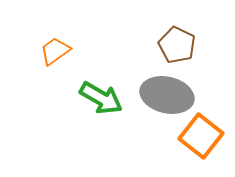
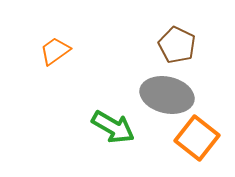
green arrow: moved 12 px right, 29 px down
orange square: moved 4 px left, 2 px down
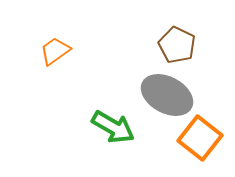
gray ellipse: rotated 15 degrees clockwise
orange square: moved 3 px right
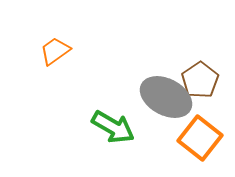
brown pentagon: moved 23 px right, 35 px down; rotated 12 degrees clockwise
gray ellipse: moved 1 px left, 2 px down
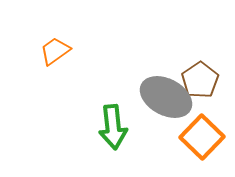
green arrow: rotated 54 degrees clockwise
orange square: moved 2 px right, 1 px up; rotated 6 degrees clockwise
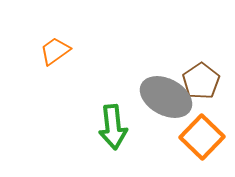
brown pentagon: moved 1 px right, 1 px down
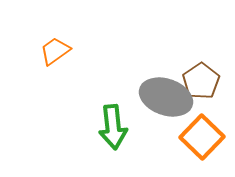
gray ellipse: rotated 9 degrees counterclockwise
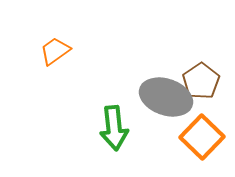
green arrow: moved 1 px right, 1 px down
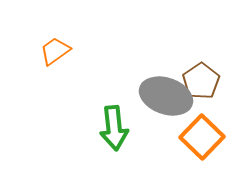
gray ellipse: moved 1 px up
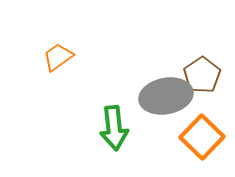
orange trapezoid: moved 3 px right, 6 px down
brown pentagon: moved 1 px right, 6 px up
gray ellipse: rotated 30 degrees counterclockwise
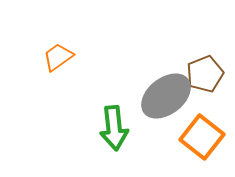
brown pentagon: moved 3 px right, 1 px up; rotated 12 degrees clockwise
gray ellipse: rotated 27 degrees counterclockwise
orange square: rotated 6 degrees counterclockwise
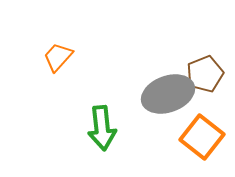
orange trapezoid: rotated 12 degrees counterclockwise
gray ellipse: moved 2 px right, 2 px up; rotated 18 degrees clockwise
green arrow: moved 12 px left
